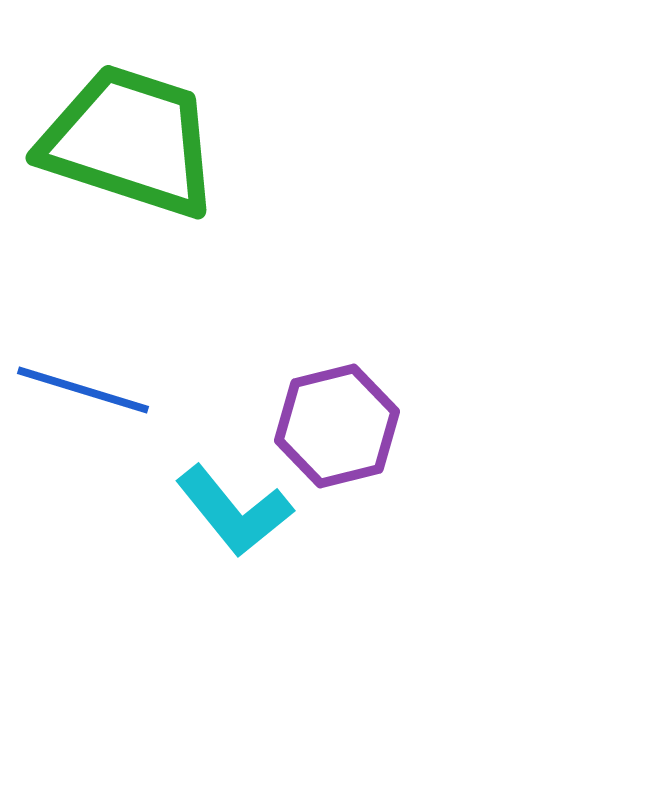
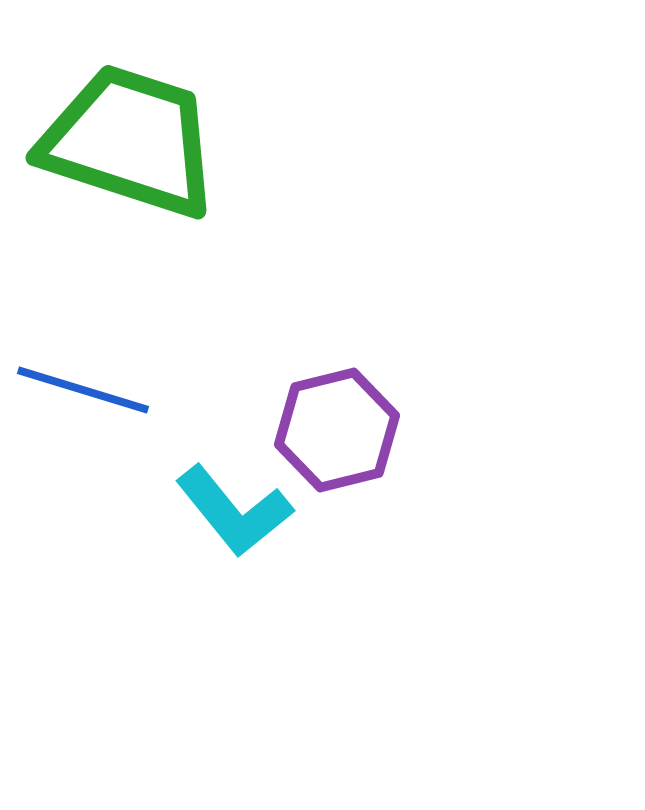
purple hexagon: moved 4 px down
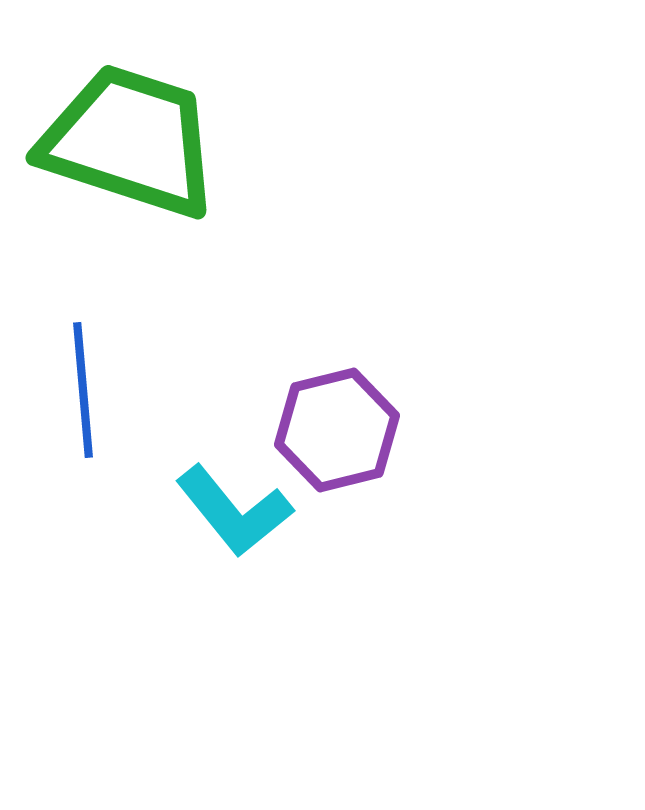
blue line: rotated 68 degrees clockwise
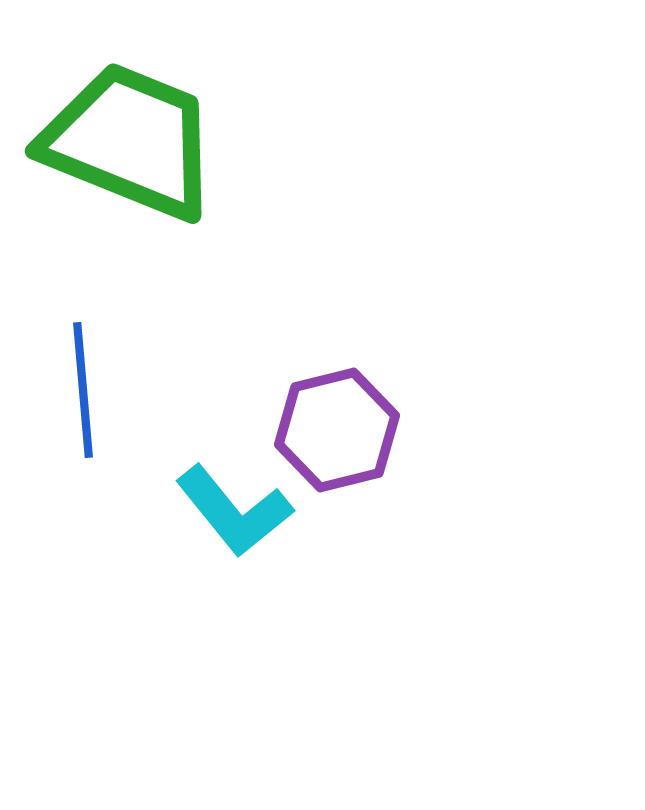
green trapezoid: rotated 4 degrees clockwise
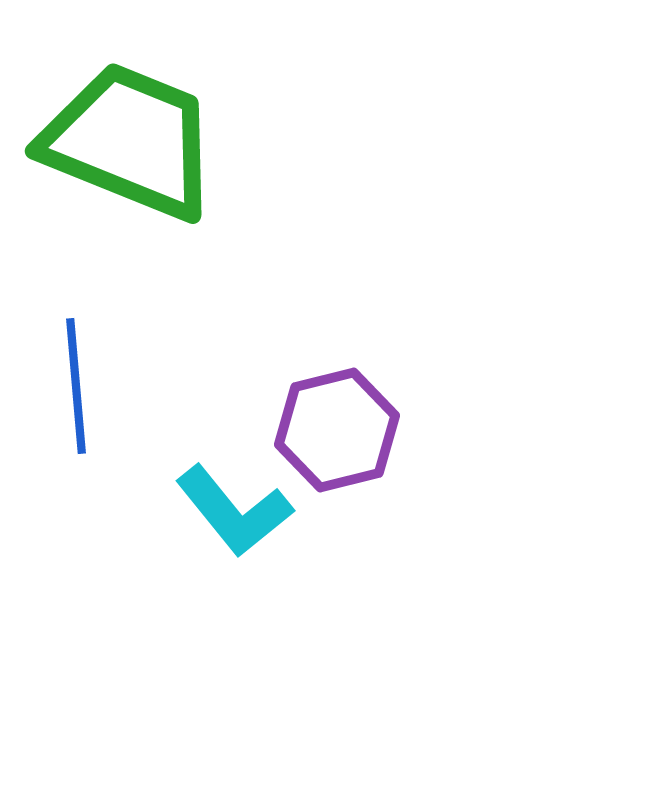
blue line: moved 7 px left, 4 px up
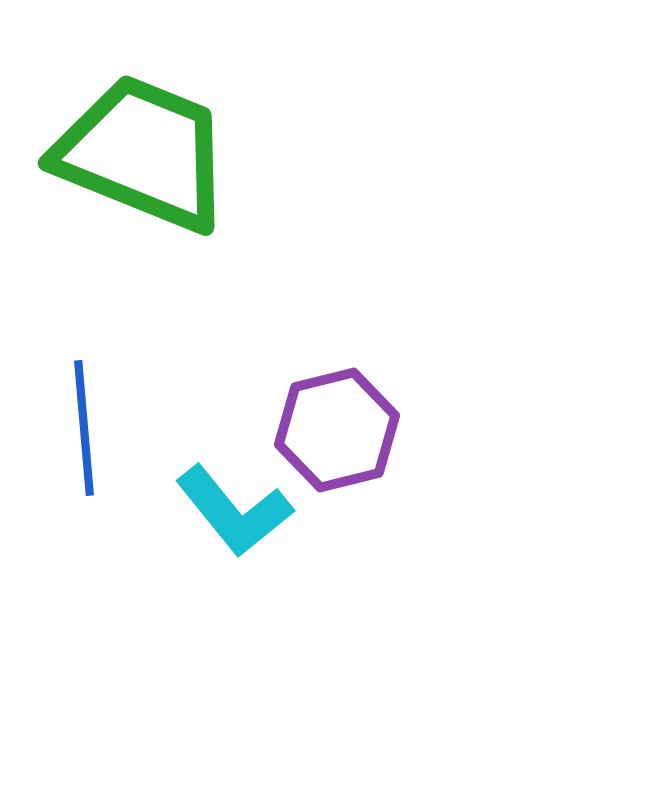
green trapezoid: moved 13 px right, 12 px down
blue line: moved 8 px right, 42 px down
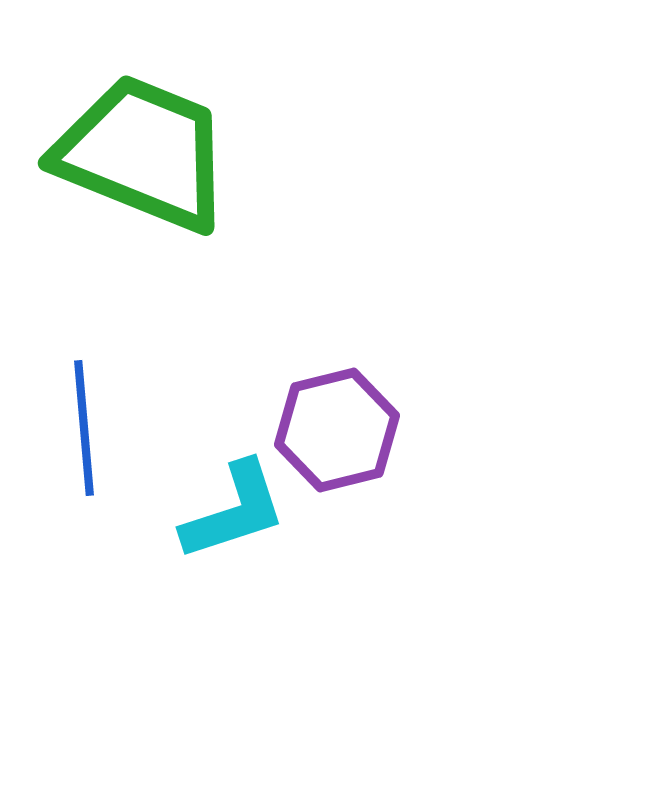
cyan L-shape: rotated 69 degrees counterclockwise
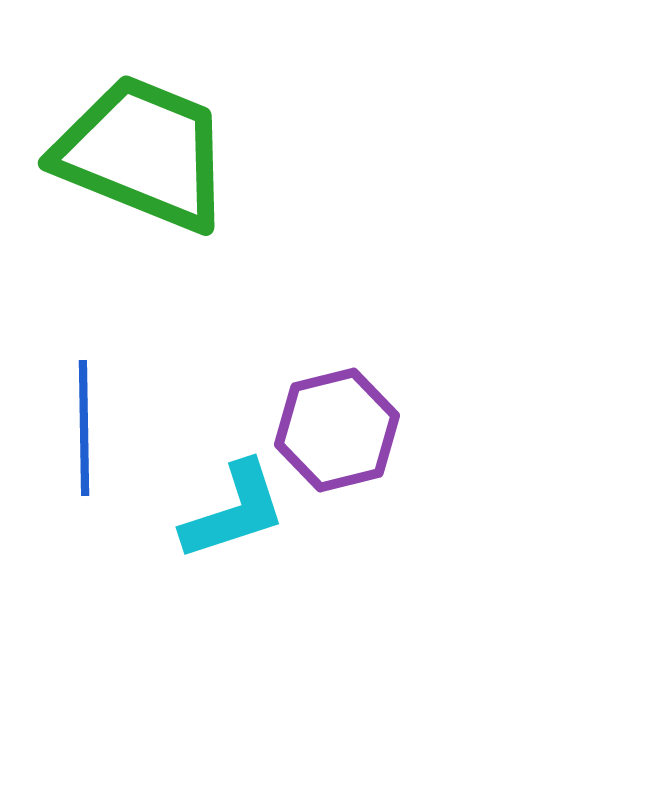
blue line: rotated 4 degrees clockwise
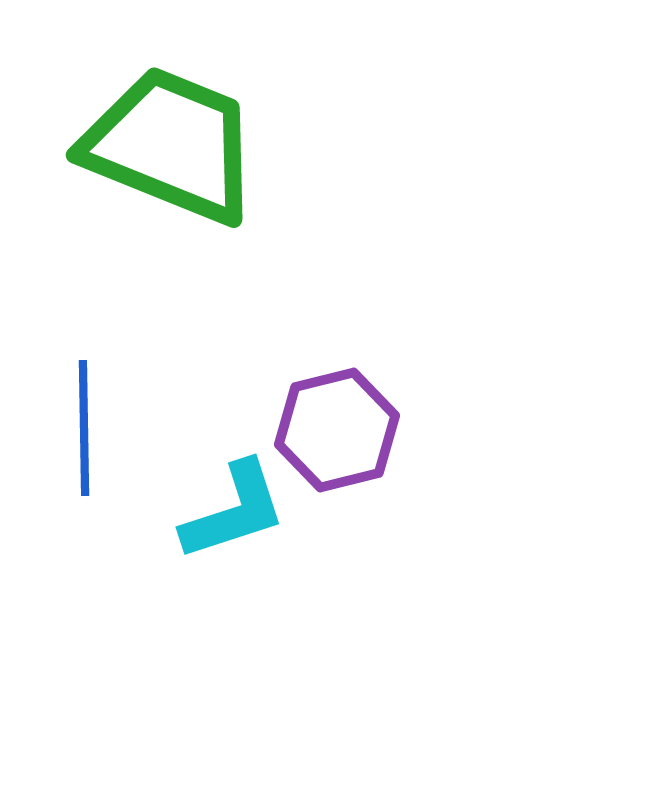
green trapezoid: moved 28 px right, 8 px up
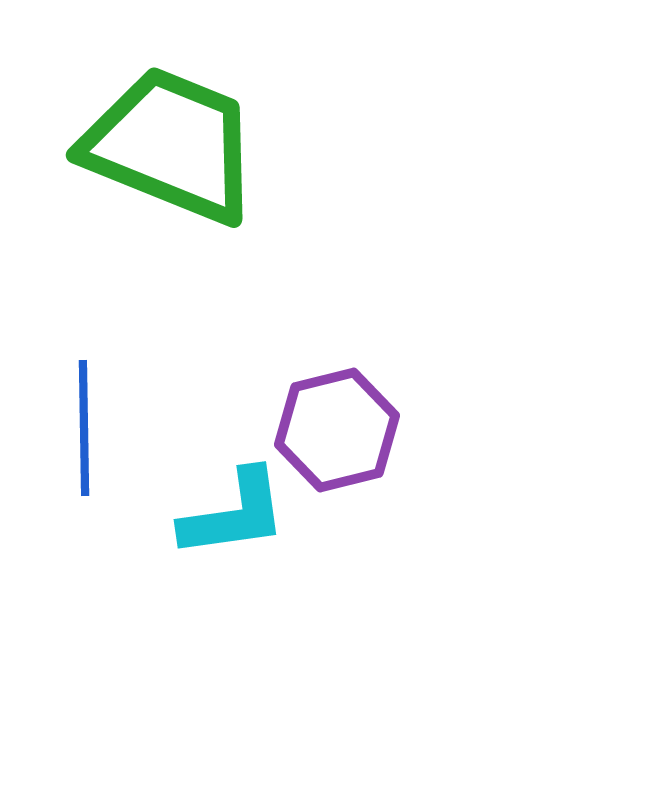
cyan L-shape: moved 3 px down; rotated 10 degrees clockwise
